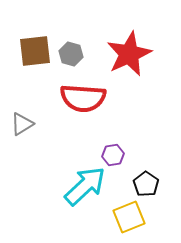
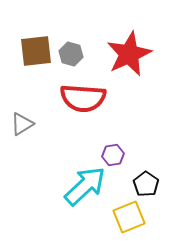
brown square: moved 1 px right
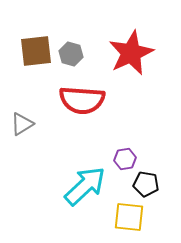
red star: moved 2 px right, 1 px up
red semicircle: moved 1 px left, 2 px down
purple hexagon: moved 12 px right, 4 px down
black pentagon: rotated 25 degrees counterclockwise
yellow square: rotated 28 degrees clockwise
